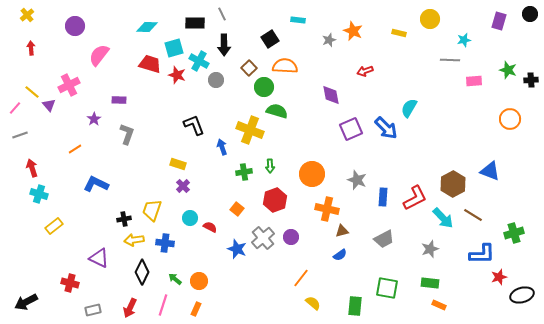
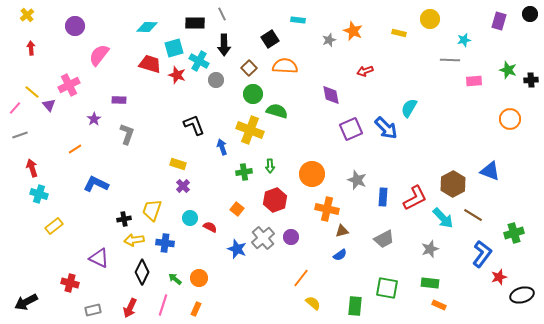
green circle at (264, 87): moved 11 px left, 7 px down
blue L-shape at (482, 254): rotated 52 degrees counterclockwise
orange circle at (199, 281): moved 3 px up
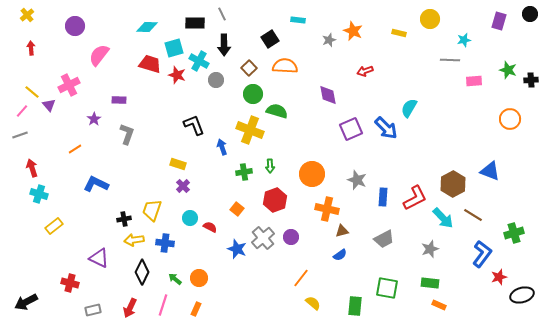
purple diamond at (331, 95): moved 3 px left
pink line at (15, 108): moved 7 px right, 3 px down
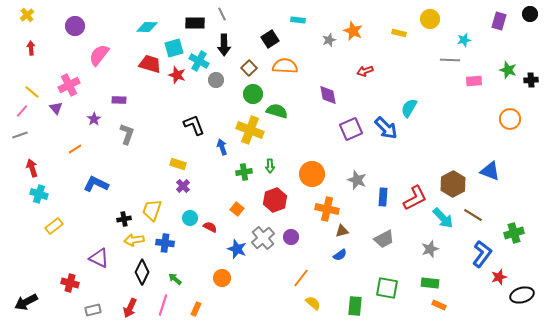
purple triangle at (49, 105): moved 7 px right, 3 px down
orange circle at (199, 278): moved 23 px right
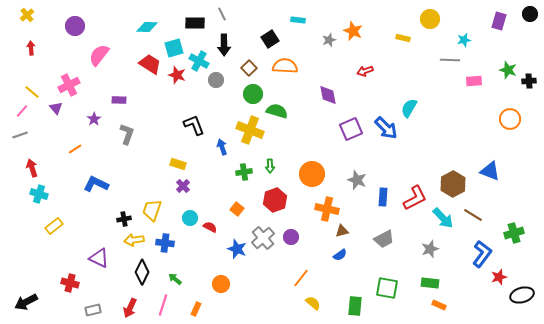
yellow rectangle at (399, 33): moved 4 px right, 5 px down
red trapezoid at (150, 64): rotated 15 degrees clockwise
black cross at (531, 80): moved 2 px left, 1 px down
orange circle at (222, 278): moved 1 px left, 6 px down
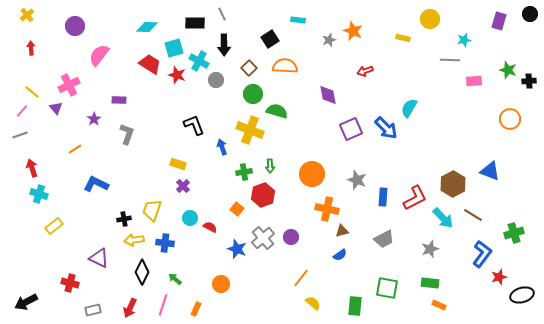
red hexagon at (275, 200): moved 12 px left, 5 px up
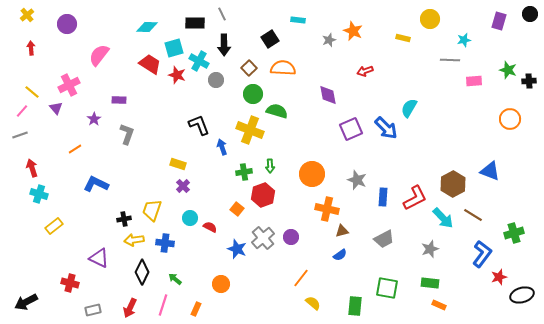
purple circle at (75, 26): moved 8 px left, 2 px up
orange semicircle at (285, 66): moved 2 px left, 2 px down
black L-shape at (194, 125): moved 5 px right
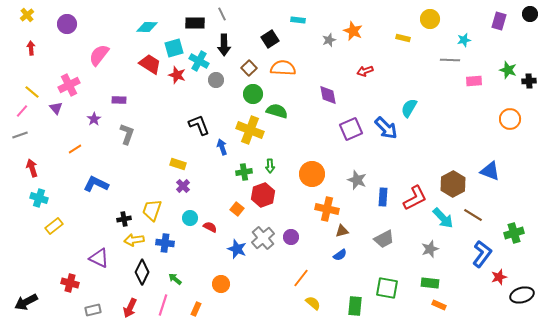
cyan cross at (39, 194): moved 4 px down
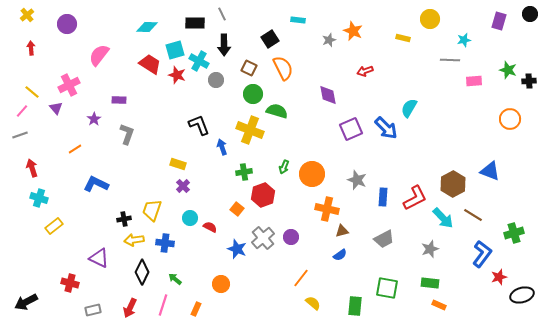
cyan square at (174, 48): moved 1 px right, 2 px down
brown square at (249, 68): rotated 21 degrees counterclockwise
orange semicircle at (283, 68): rotated 60 degrees clockwise
green arrow at (270, 166): moved 14 px right, 1 px down; rotated 24 degrees clockwise
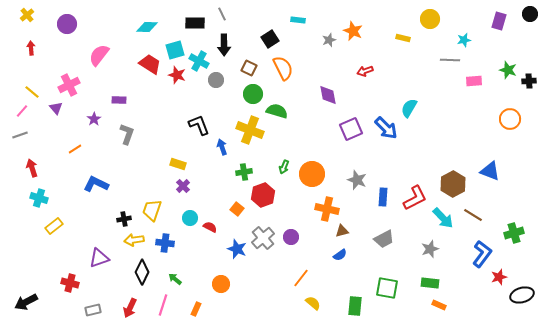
purple triangle at (99, 258): rotated 45 degrees counterclockwise
